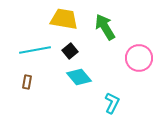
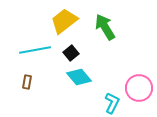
yellow trapezoid: moved 2 px down; rotated 48 degrees counterclockwise
black square: moved 1 px right, 2 px down
pink circle: moved 30 px down
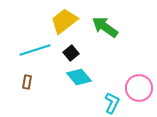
green arrow: rotated 24 degrees counterclockwise
cyan line: rotated 8 degrees counterclockwise
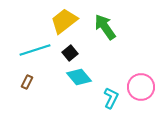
green arrow: rotated 20 degrees clockwise
black square: moved 1 px left
brown rectangle: rotated 16 degrees clockwise
pink circle: moved 2 px right, 1 px up
cyan L-shape: moved 1 px left, 5 px up
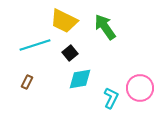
yellow trapezoid: rotated 116 degrees counterclockwise
cyan line: moved 5 px up
cyan diamond: moved 1 px right, 2 px down; rotated 60 degrees counterclockwise
pink circle: moved 1 px left, 1 px down
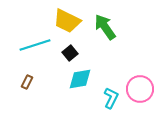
yellow trapezoid: moved 3 px right
pink circle: moved 1 px down
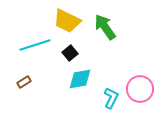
brown rectangle: moved 3 px left; rotated 32 degrees clockwise
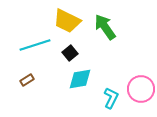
brown rectangle: moved 3 px right, 2 px up
pink circle: moved 1 px right
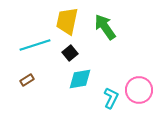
yellow trapezoid: rotated 76 degrees clockwise
pink circle: moved 2 px left, 1 px down
